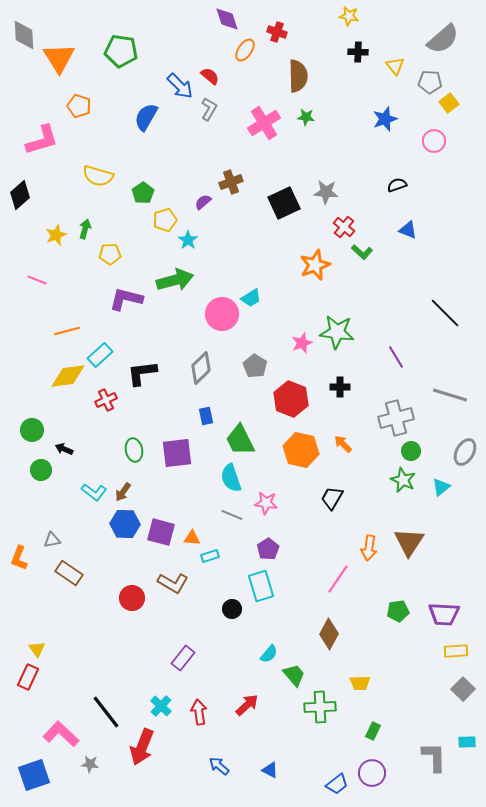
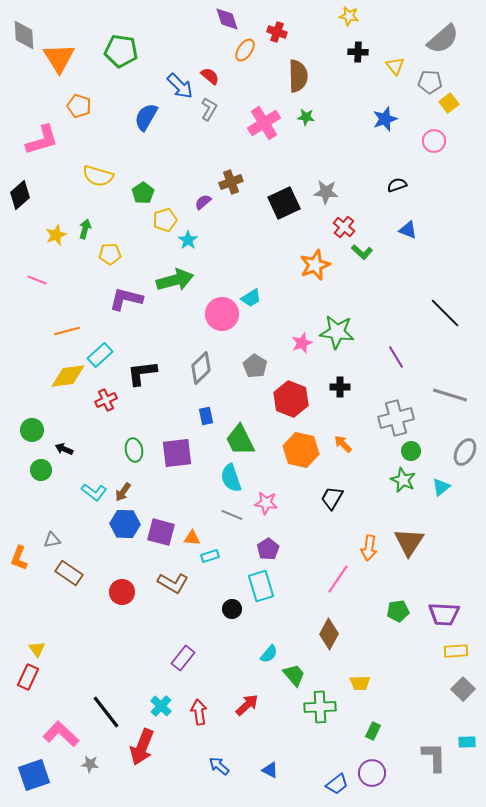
red circle at (132, 598): moved 10 px left, 6 px up
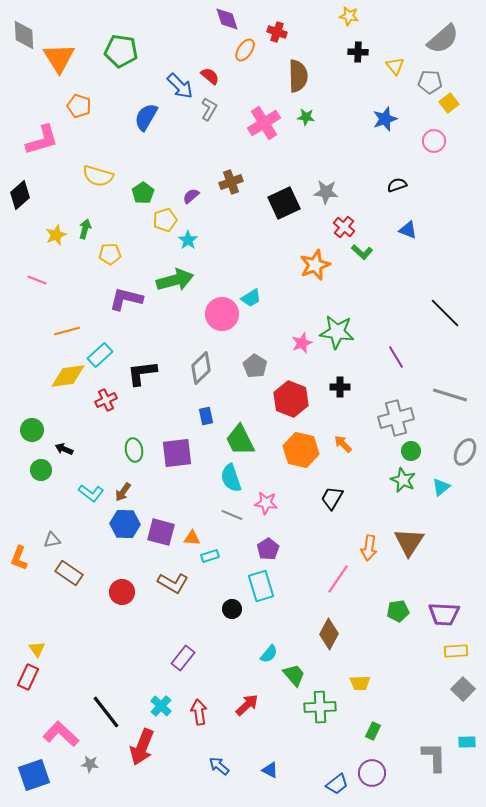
purple semicircle at (203, 202): moved 12 px left, 6 px up
cyan L-shape at (94, 492): moved 3 px left, 1 px down
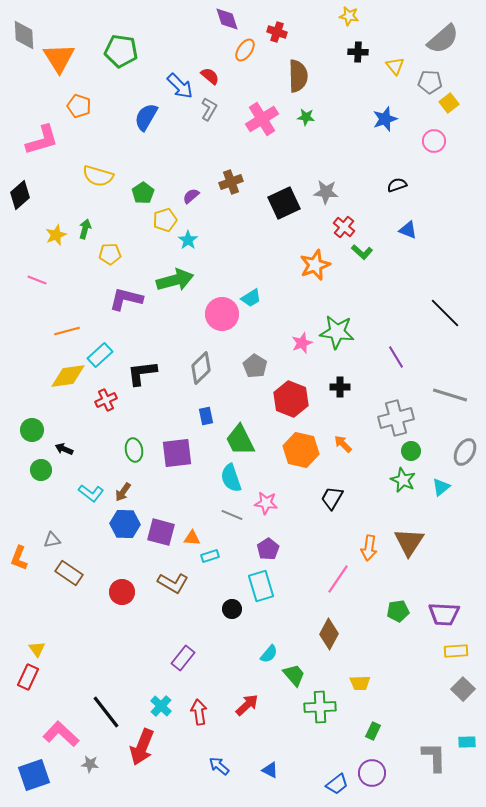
pink cross at (264, 123): moved 2 px left, 4 px up
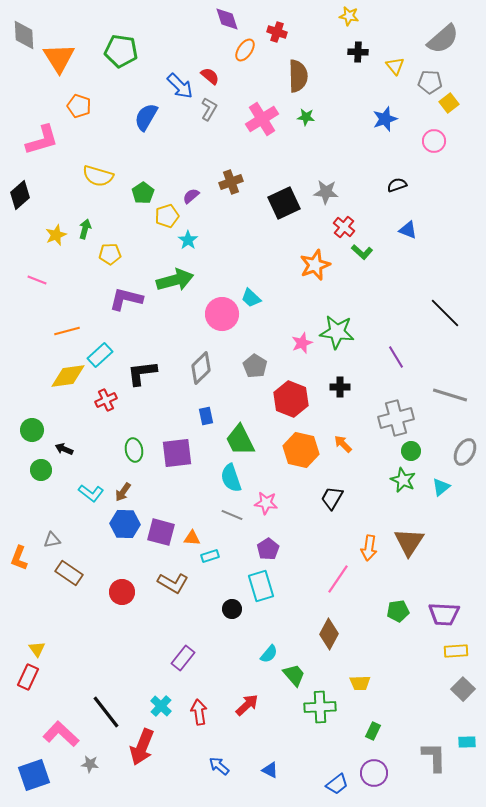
yellow pentagon at (165, 220): moved 2 px right, 4 px up
cyan trapezoid at (251, 298): rotated 75 degrees clockwise
purple circle at (372, 773): moved 2 px right
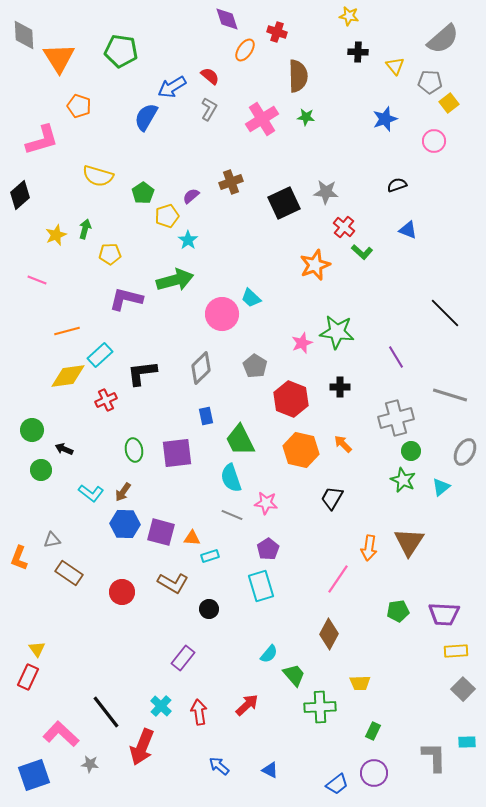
blue arrow at (180, 86): moved 8 px left, 1 px down; rotated 104 degrees clockwise
black circle at (232, 609): moved 23 px left
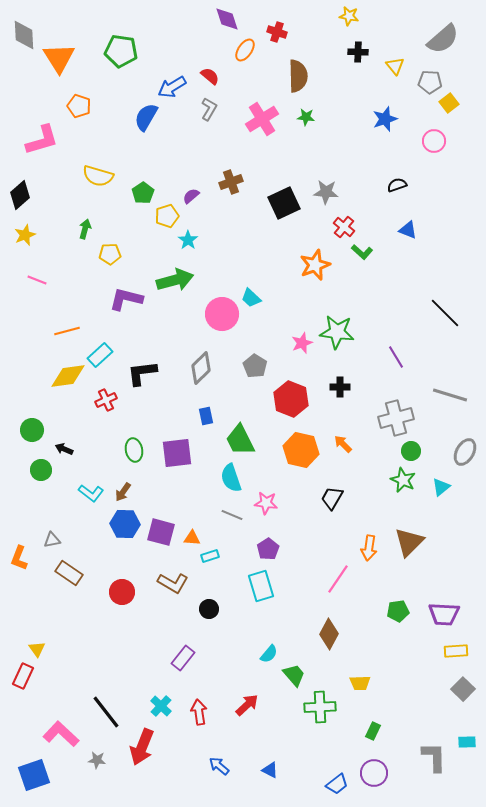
yellow star at (56, 235): moved 31 px left
brown triangle at (409, 542): rotated 12 degrees clockwise
red rectangle at (28, 677): moved 5 px left, 1 px up
gray star at (90, 764): moved 7 px right, 4 px up
